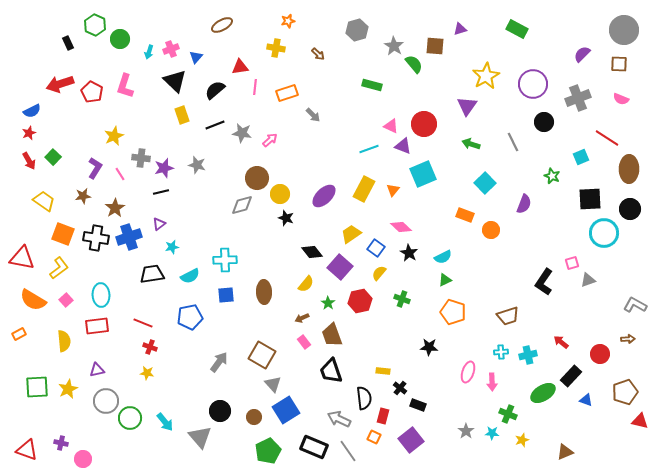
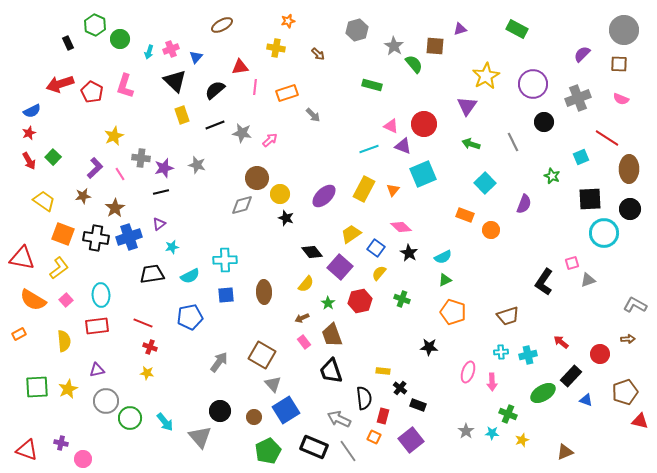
purple L-shape at (95, 168): rotated 15 degrees clockwise
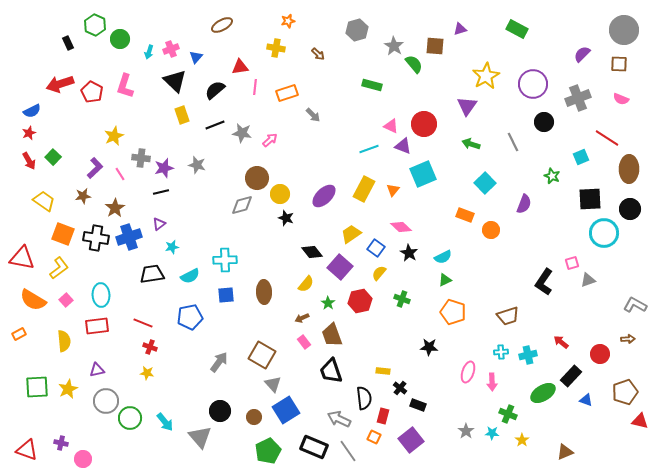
yellow star at (522, 440): rotated 16 degrees counterclockwise
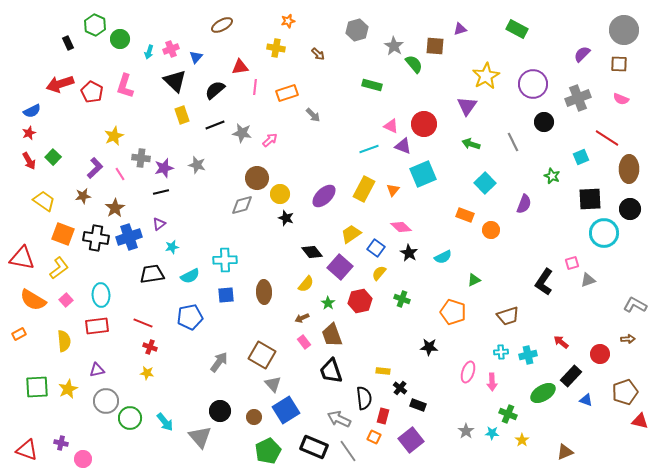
green triangle at (445, 280): moved 29 px right
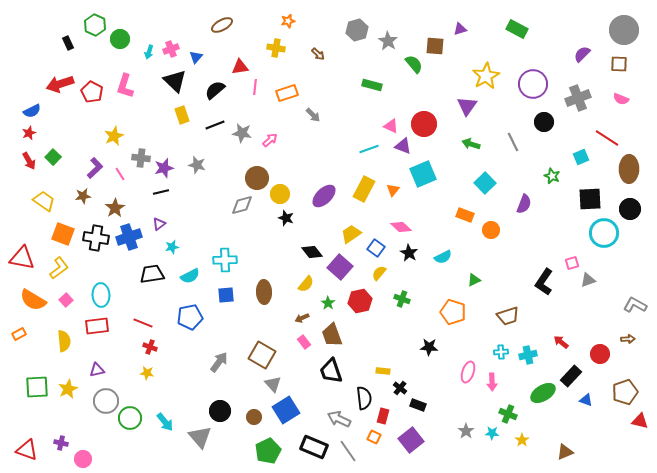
gray star at (394, 46): moved 6 px left, 5 px up
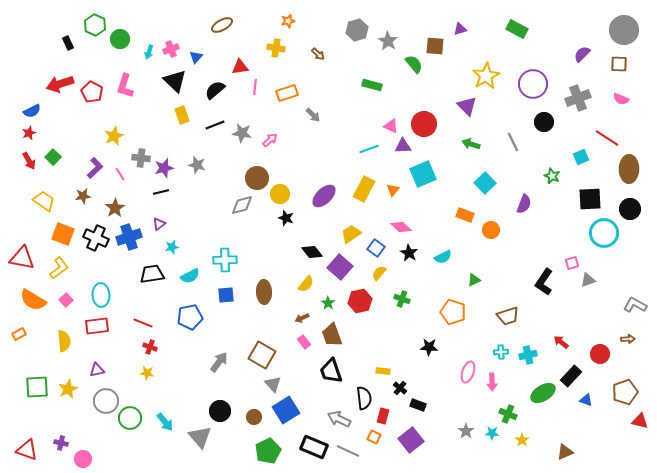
purple triangle at (467, 106): rotated 20 degrees counterclockwise
purple triangle at (403, 146): rotated 24 degrees counterclockwise
black cross at (96, 238): rotated 15 degrees clockwise
gray line at (348, 451): rotated 30 degrees counterclockwise
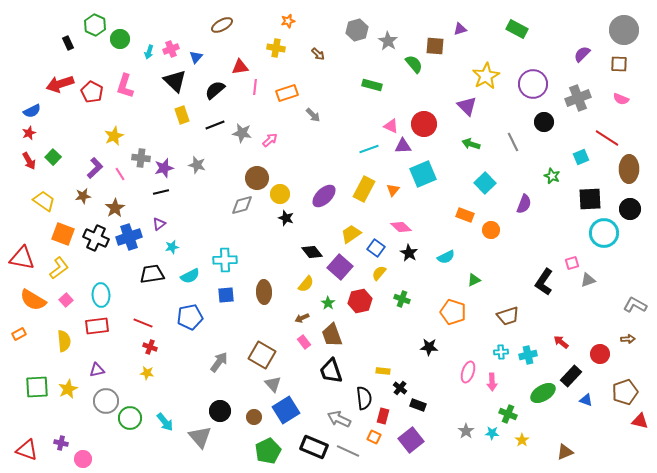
cyan semicircle at (443, 257): moved 3 px right
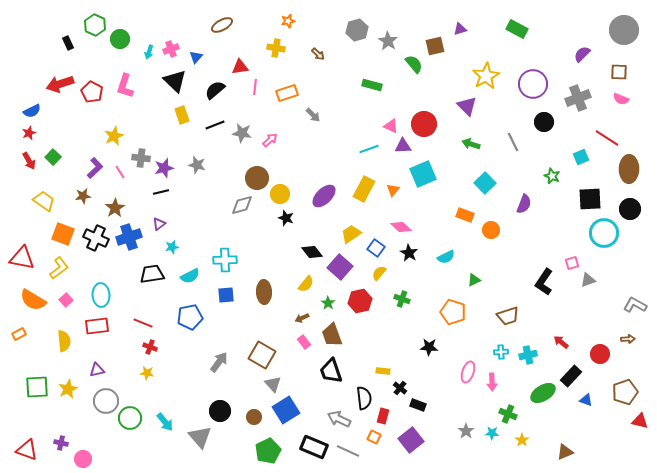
brown square at (435, 46): rotated 18 degrees counterclockwise
brown square at (619, 64): moved 8 px down
pink line at (120, 174): moved 2 px up
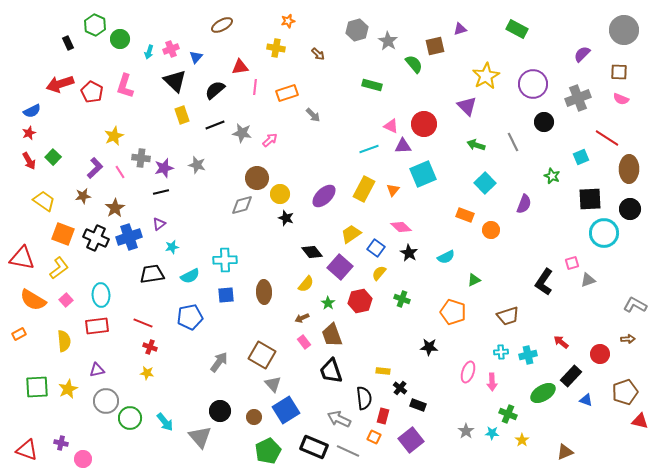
green arrow at (471, 144): moved 5 px right, 1 px down
